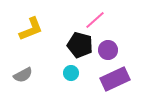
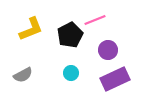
pink line: rotated 20 degrees clockwise
black pentagon: moved 10 px left, 10 px up; rotated 30 degrees clockwise
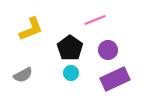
black pentagon: moved 13 px down; rotated 10 degrees counterclockwise
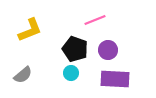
yellow L-shape: moved 1 px left, 1 px down
black pentagon: moved 5 px right, 1 px down; rotated 15 degrees counterclockwise
gray semicircle: rotated 12 degrees counterclockwise
purple rectangle: rotated 28 degrees clockwise
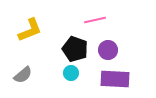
pink line: rotated 10 degrees clockwise
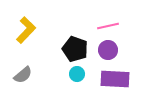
pink line: moved 13 px right, 6 px down
yellow L-shape: moved 4 px left; rotated 24 degrees counterclockwise
cyan circle: moved 6 px right, 1 px down
